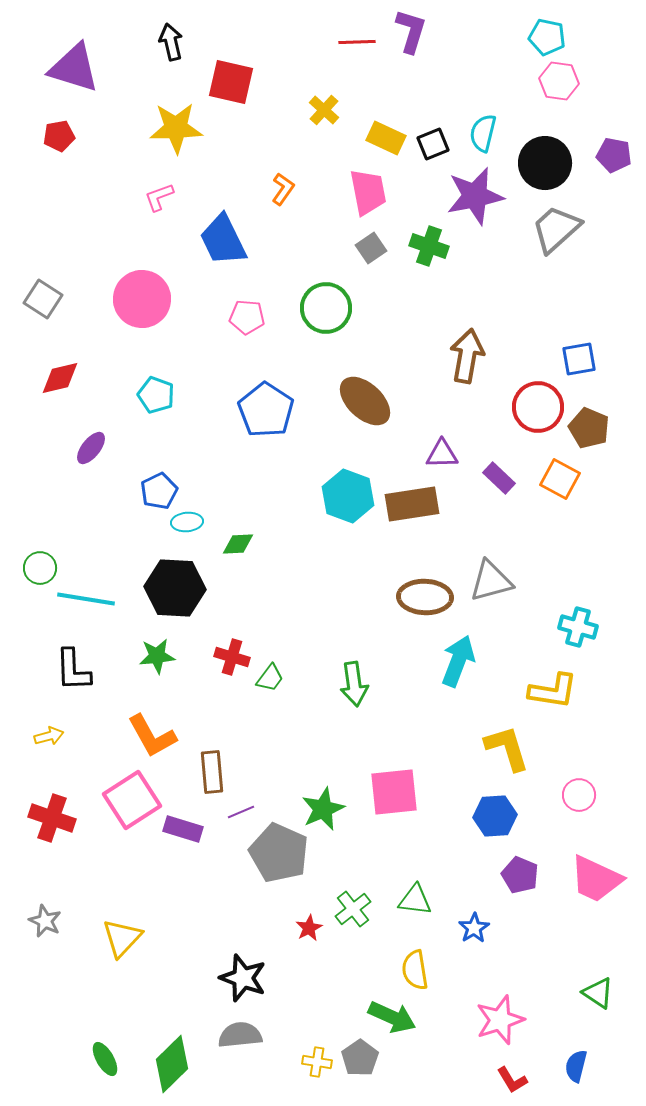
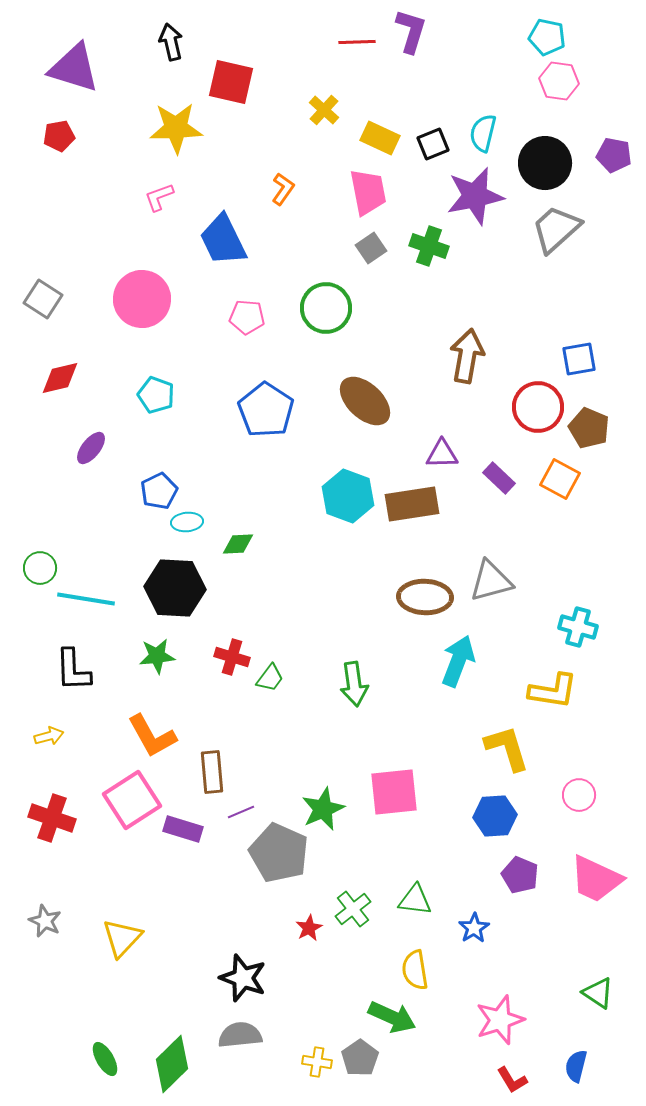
yellow rectangle at (386, 138): moved 6 px left
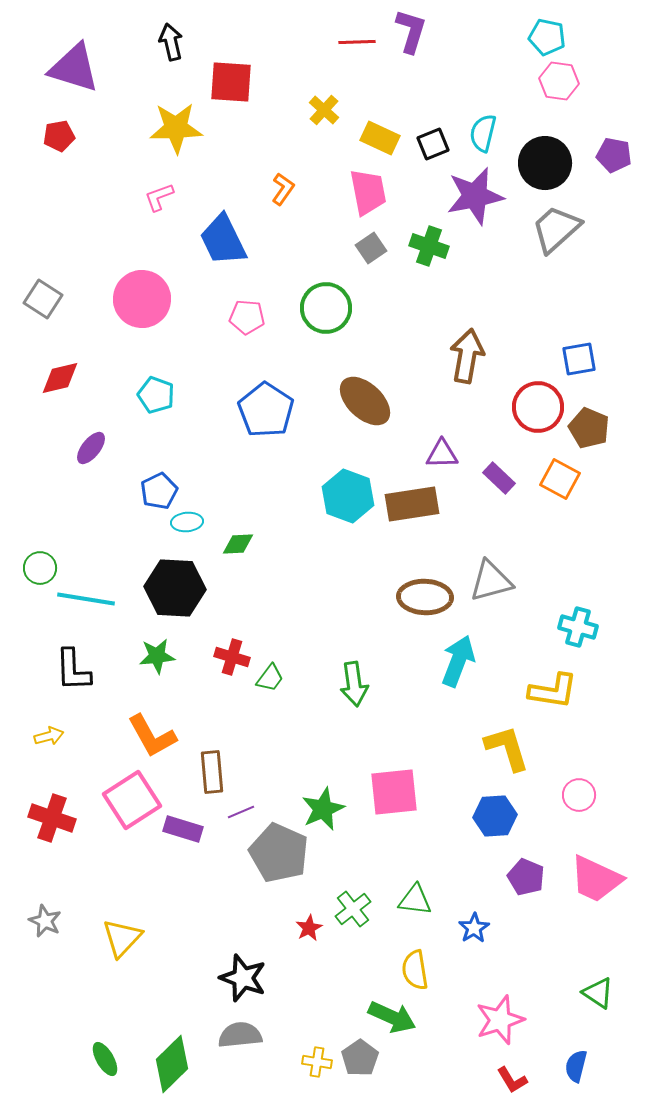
red square at (231, 82): rotated 9 degrees counterclockwise
purple pentagon at (520, 875): moved 6 px right, 2 px down
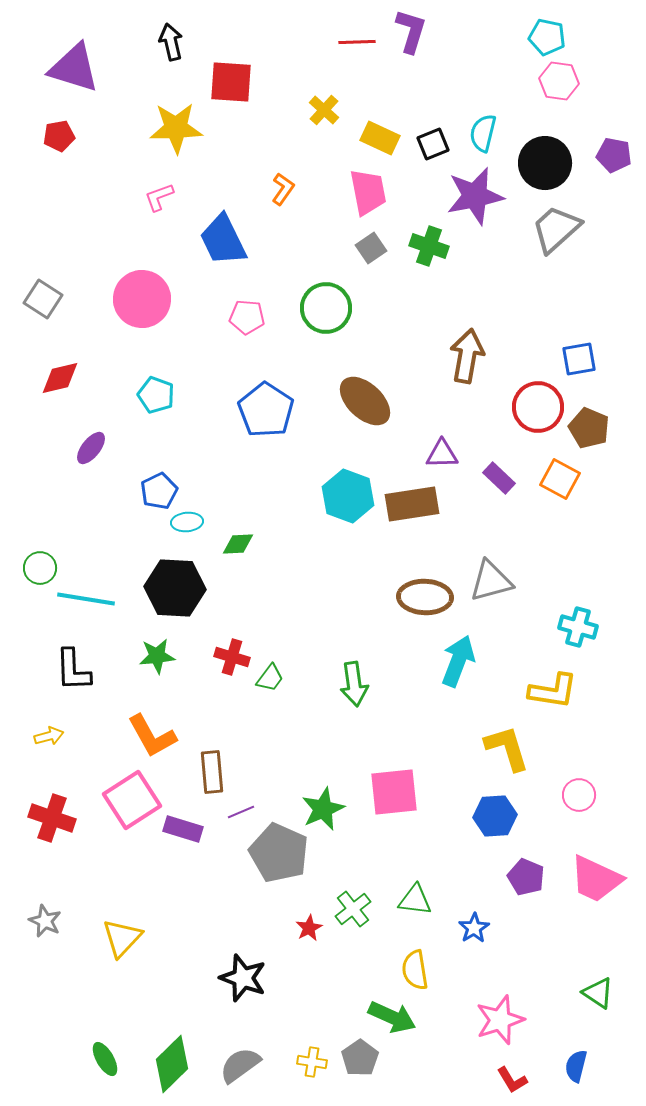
gray semicircle at (240, 1035): moved 30 px down; rotated 30 degrees counterclockwise
yellow cross at (317, 1062): moved 5 px left
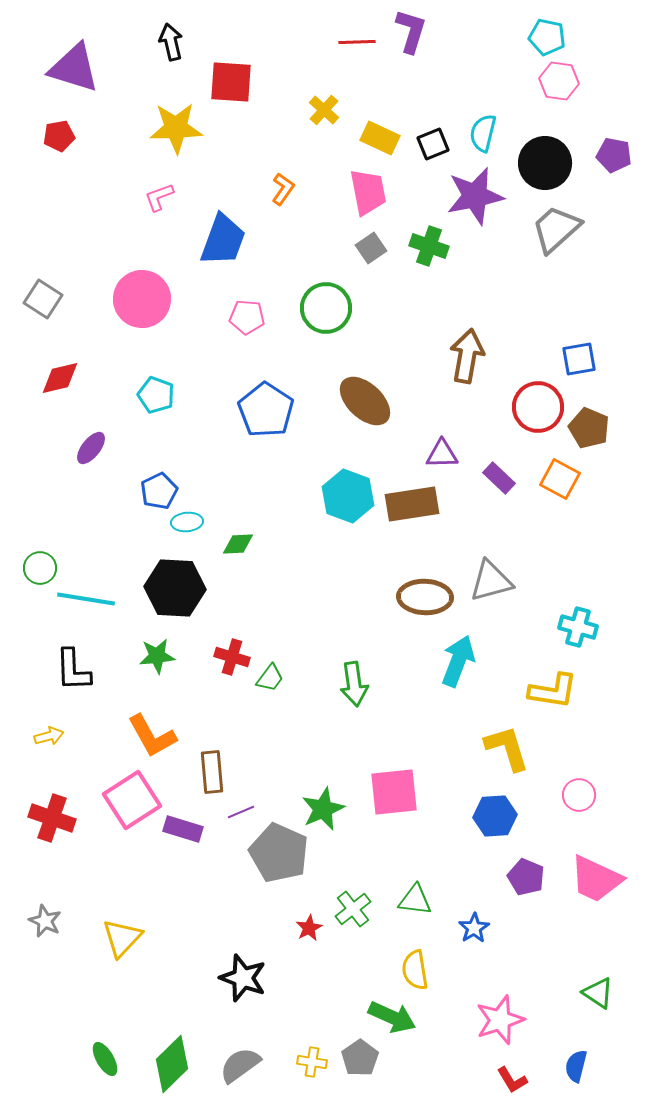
blue trapezoid at (223, 240): rotated 134 degrees counterclockwise
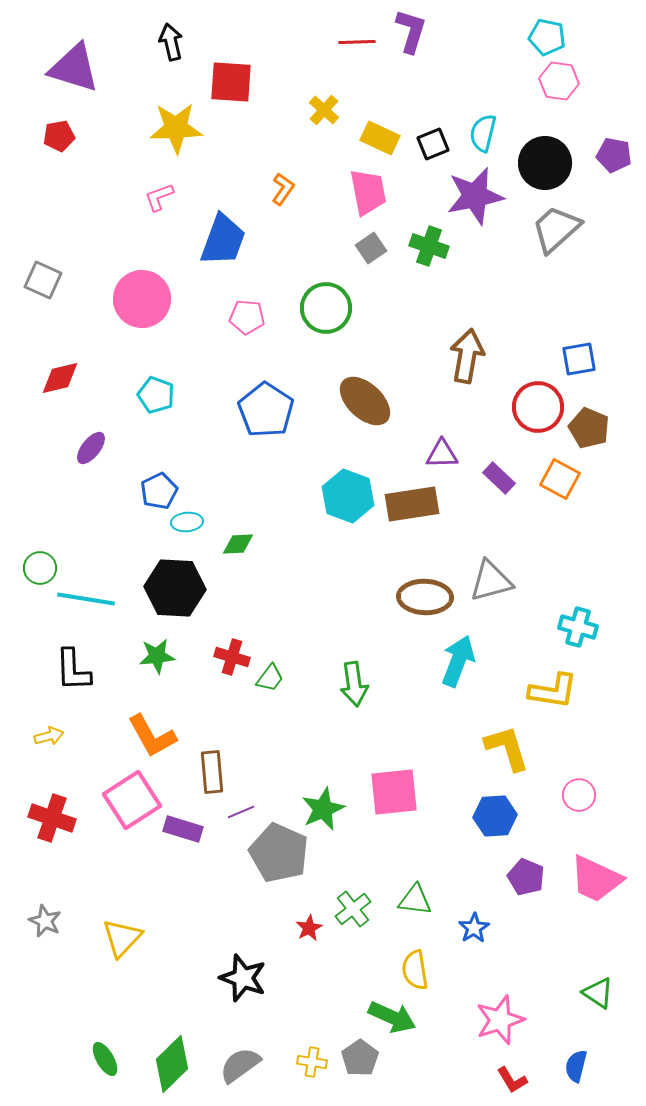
gray square at (43, 299): moved 19 px up; rotated 9 degrees counterclockwise
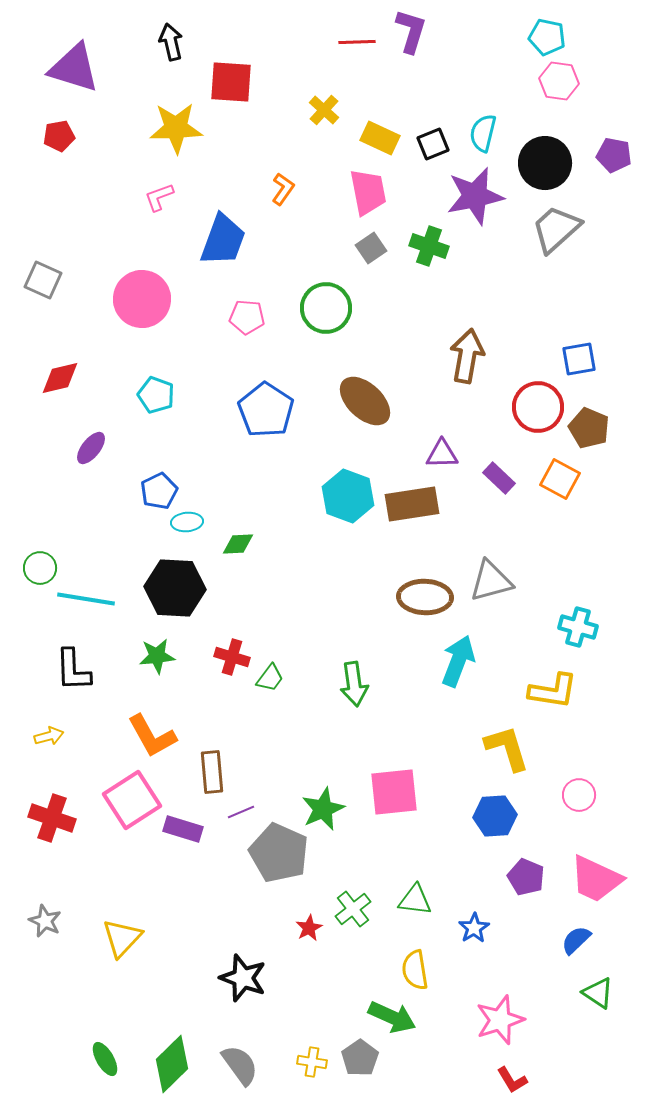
gray semicircle at (240, 1065): rotated 90 degrees clockwise
blue semicircle at (576, 1066): moved 126 px up; rotated 32 degrees clockwise
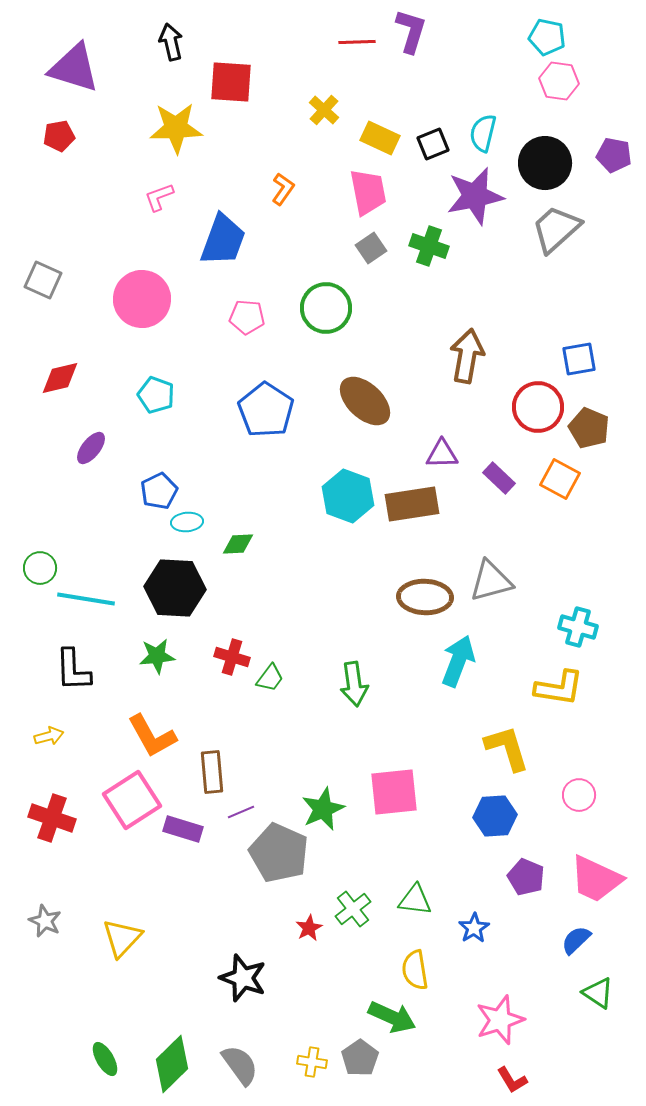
yellow L-shape at (553, 691): moved 6 px right, 3 px up
